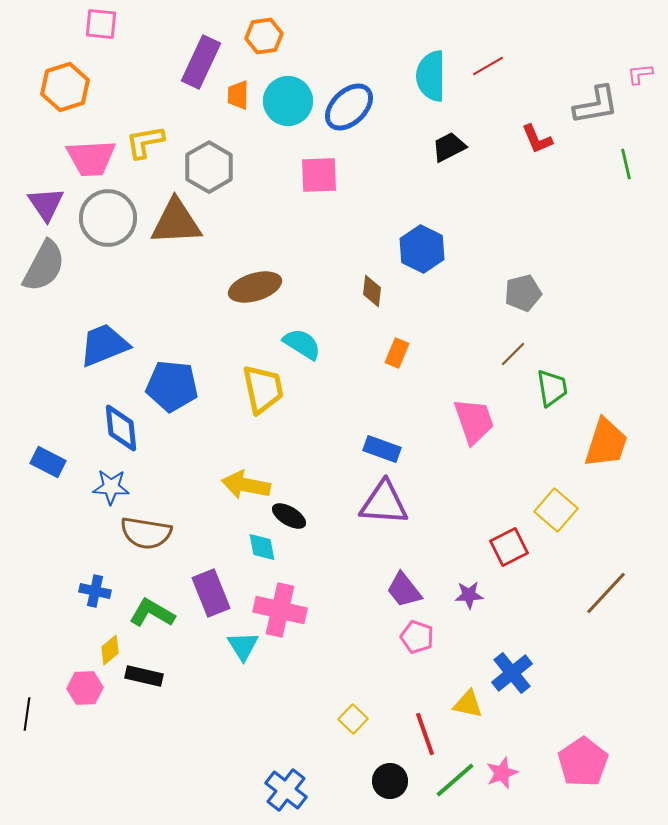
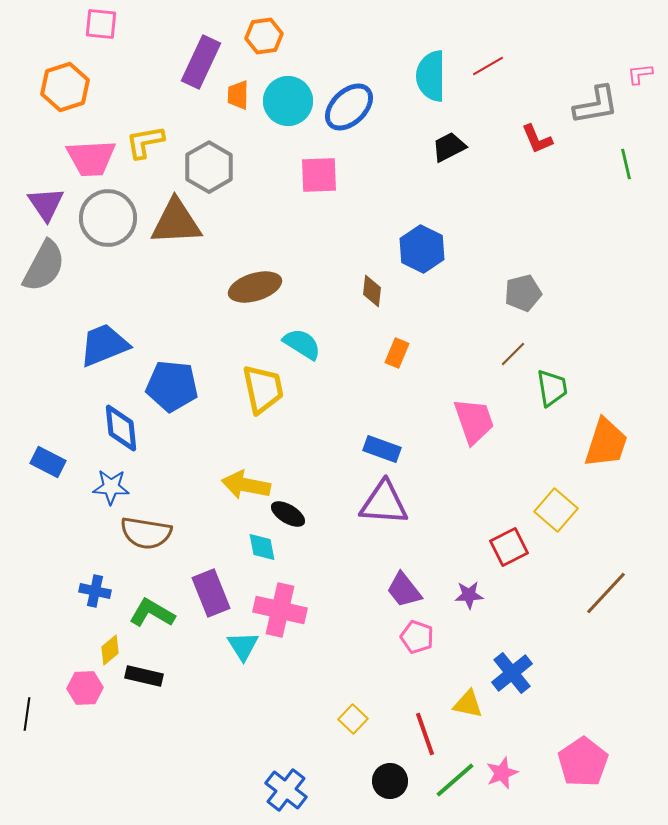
black ellipse at (289, 516): moved 1 px left, 2 px up
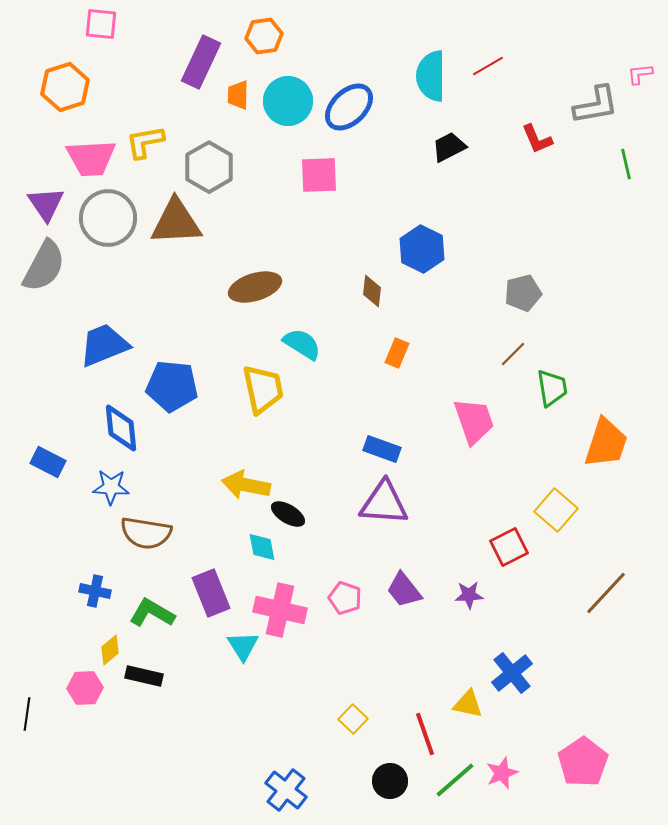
pink pentagon at (417, 637): moved 72 px left, 39 px up
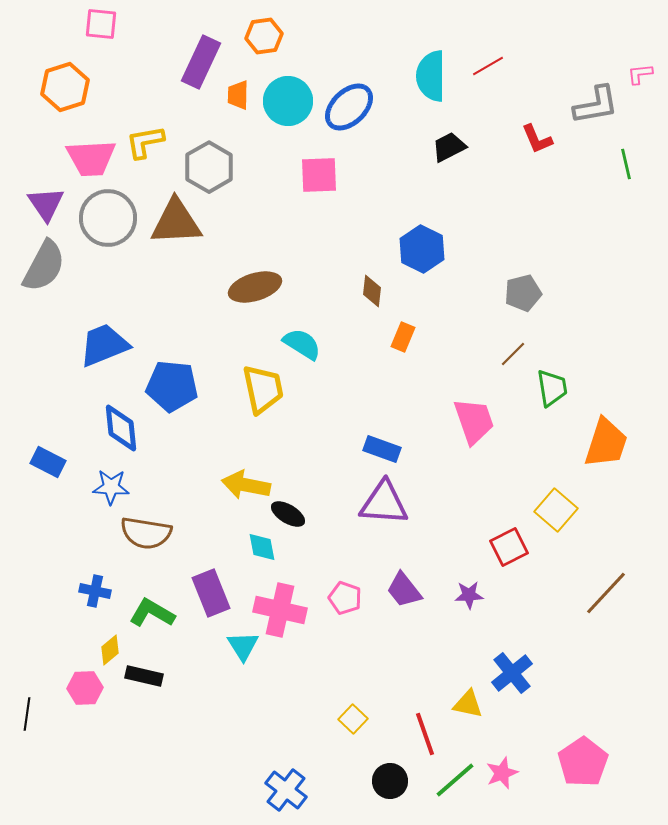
orange rectangle at (397, 353): moved 6 px right, 16 px up
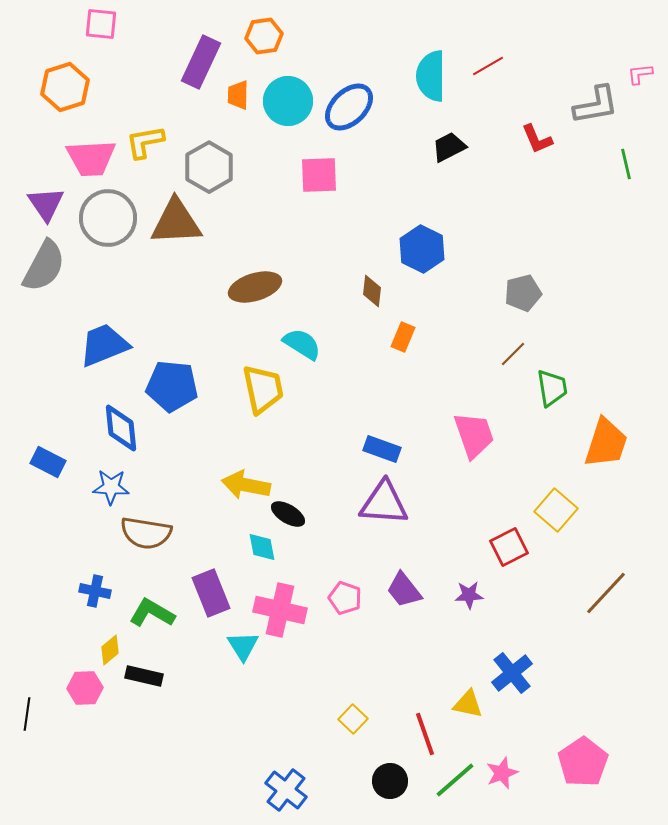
pink trapezoid at (474, 421): moved 14 px down
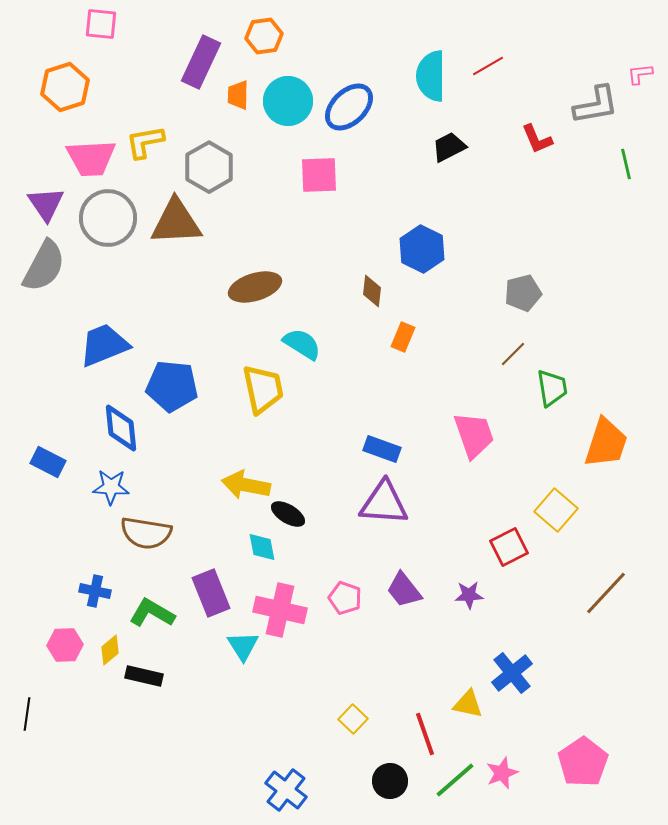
pink hexagon at (85, 688): moved 20 px left, 43 px up
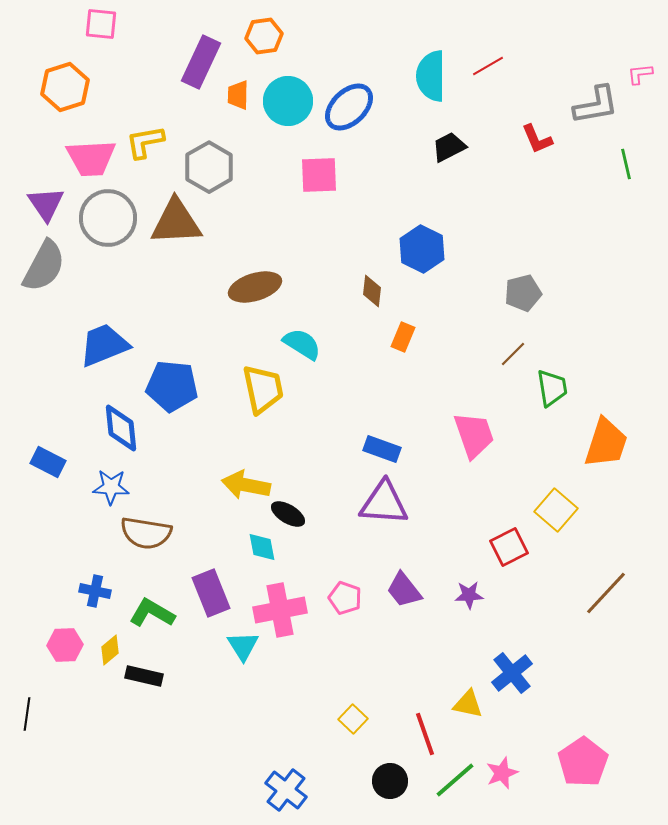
pink cross at (280, 610): rotated 24 degrees counterclockwise
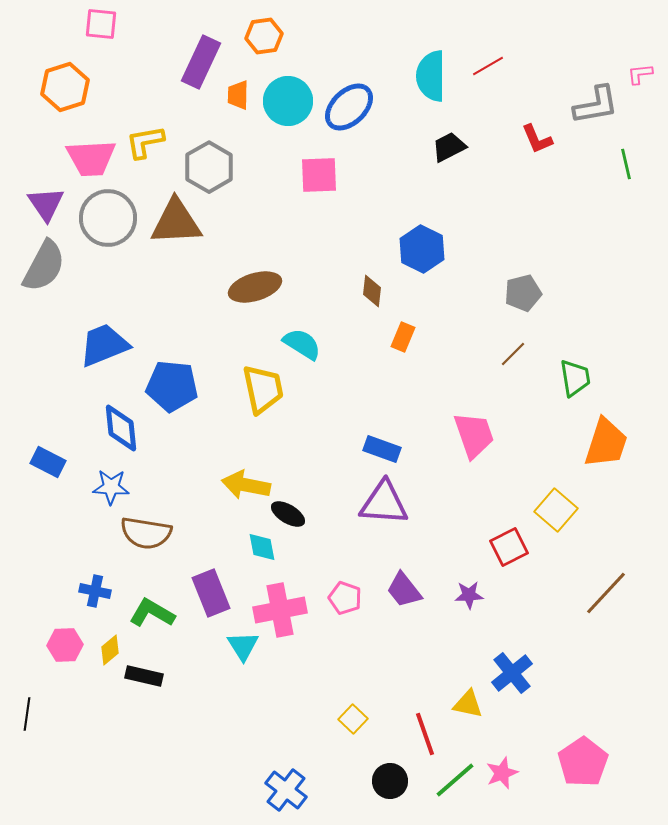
green trapezoid at (552, 388): moved 23 px right, 10 px up
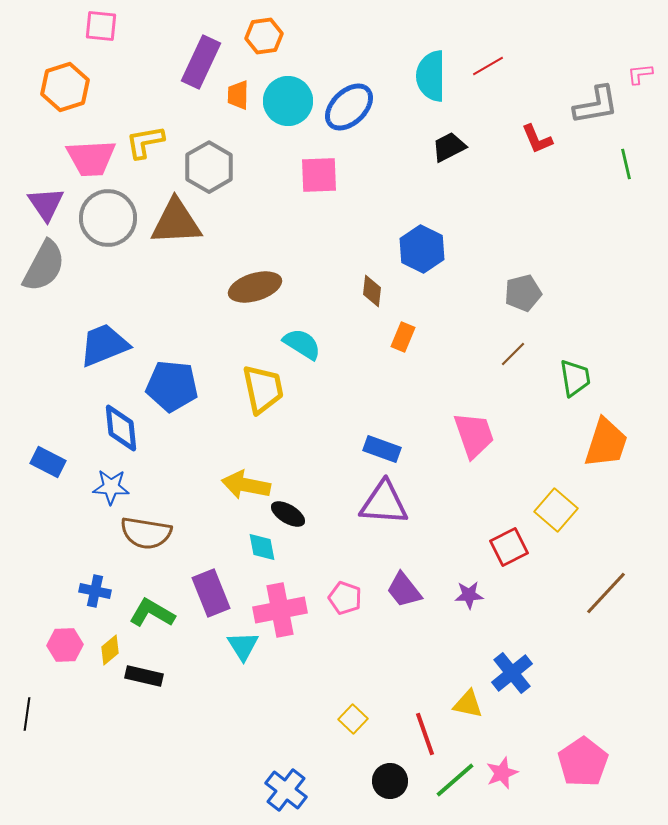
pink square at (101, 24): moved 2 px down
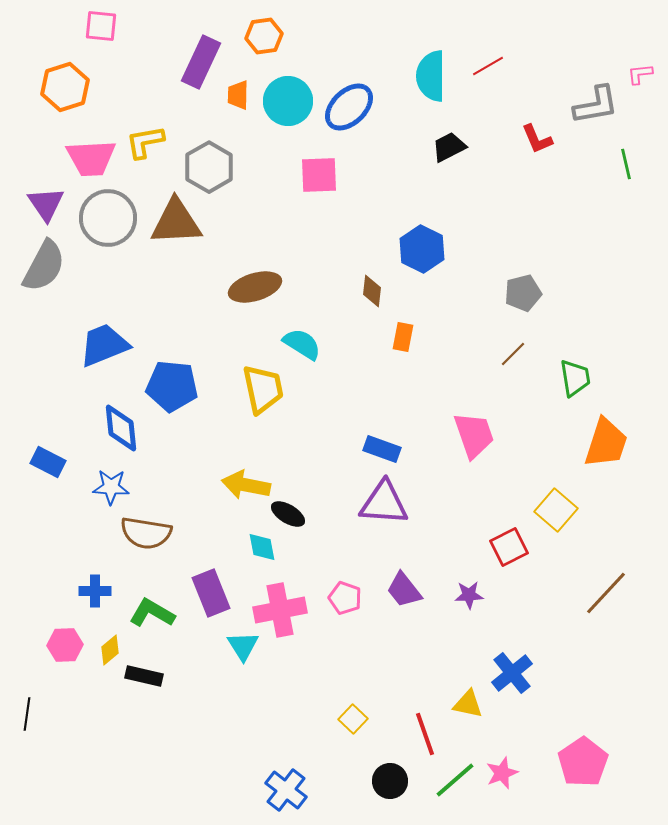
orange rectangle at (403, 337): rotated 12 degrees counterclockwise
blue cross at (95, 591): rotated 12 degrees counterclockwise
